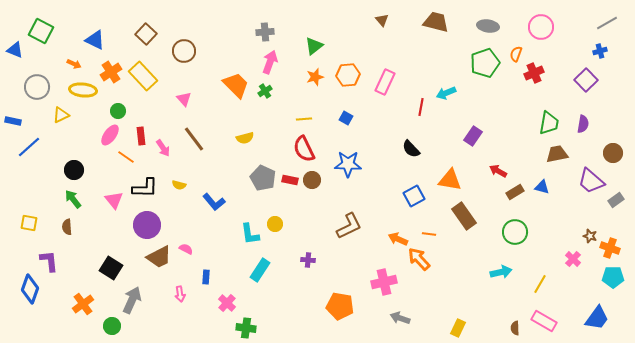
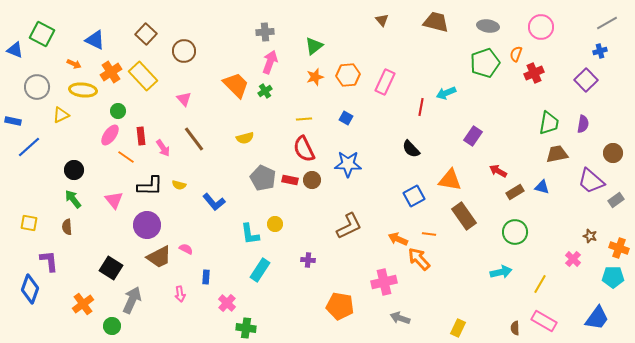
green square at (41, 31): moved 1 px right, 3 px down
black L-shape at (145, 188): moved 5 px right, 2 px up
orange cross at (610, 248): moved 9 px right
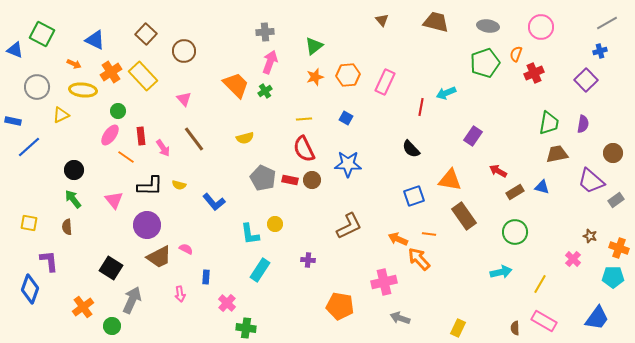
blue square at (414, 196): rotated 10 degrees clockwise
orange cross at (83, 304): moved 3 px down
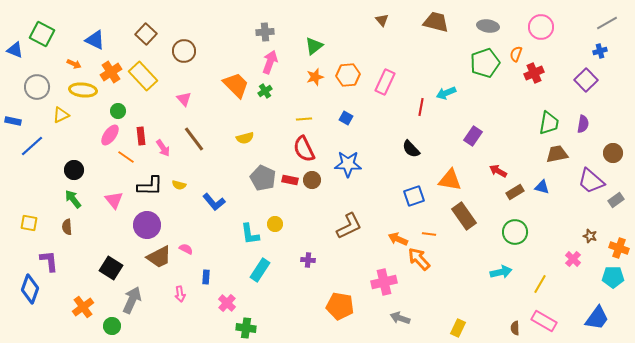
blue line at (29, 147): moved 3 px right, 1 px up
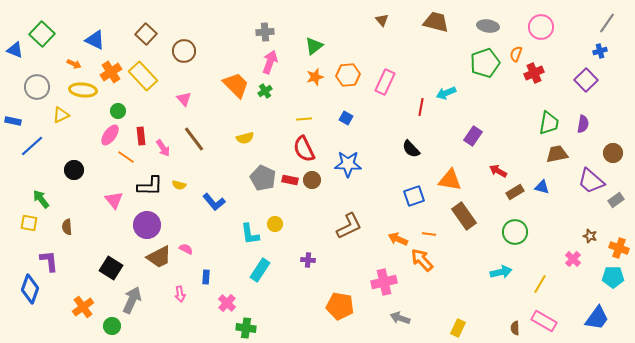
gray line at (607, 23): rotated 25 degrees counterclockwise
green square at (42, 34): rotated 15 degrees clockwise
green arrow at (73, 199): moved 32 px left
orange arrow at (419, 259): moved 3 px right, 1 px down
